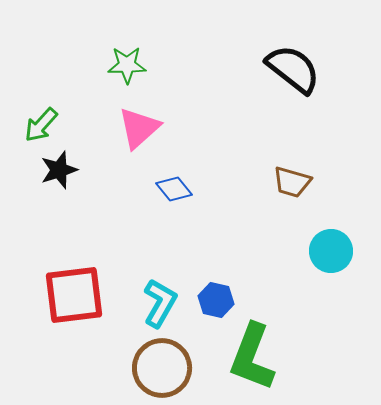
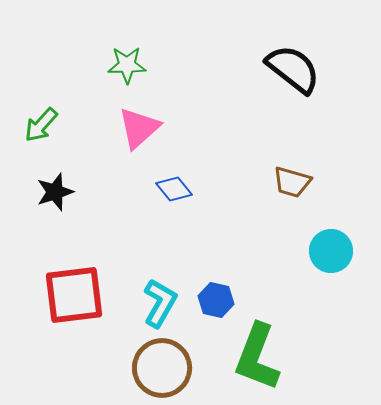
black star: moved 4 px left, 22 px down
green L-shape: moved 5 px right
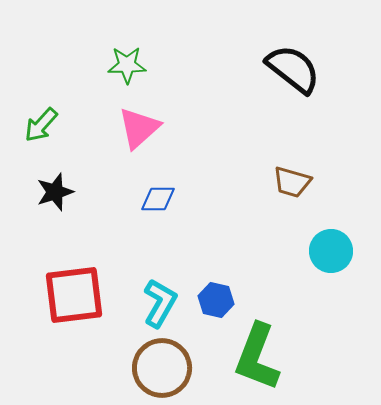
blue diamond: moved 16 px left, 10 px down; rotated 51 degrees counterclockwise
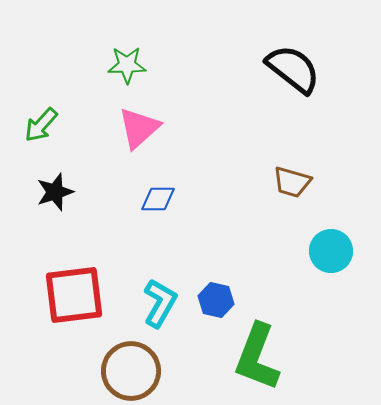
brown circle: moved 31 px left, 3 px down
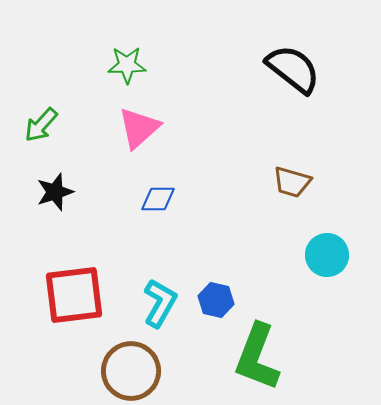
cyan circle: moved 4 px left, 4 px down
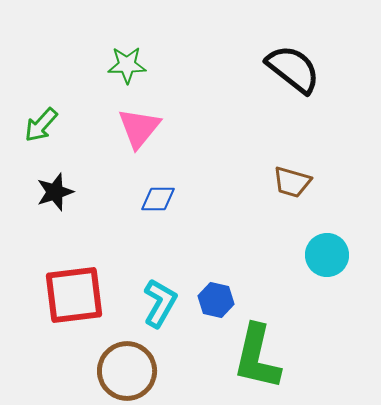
pink triangle: rotated 9 degrees counterclockwise
green L-shape: rotated 8 degrees counterclockwise
brown circle: moved 4 px left
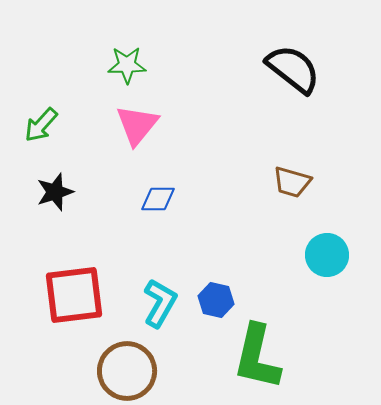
pink triangle: moved 2 px left, 3 px up
